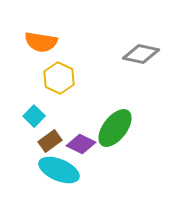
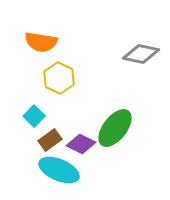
brown rectangle: moved 1 px up
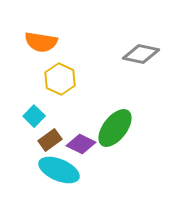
yellow hexagon: moved 1 px right, 1 px down
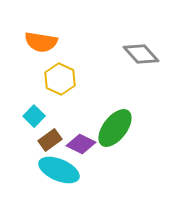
gray diamond: rotated 36 degrees clockwise
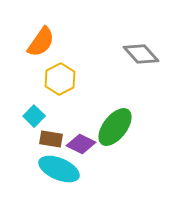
orange semicircle: rotated 64 degrees counterclockwise
yellow hexagon: rotated 8 degrees clockwise
green ellipse: moved 1 px up
brown rectangle: moved 1 px right, 1 px up; rotated 45 degrees clockwise
cyan ellipse: moved 1 px up
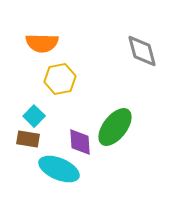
orange semicircle: moved 1 px right, 1 px down; rotated 56 degrees clockwise
gray diamond: moved 1 px right, 3 px up; rotated 27 degrees clockwise
yellow hexagon: rotated 16 degrees clockwise
brown rectangle: moved 23 px left
purple diamond: moved 1 px left, 2 px up; rotated 60 degrees clockwise
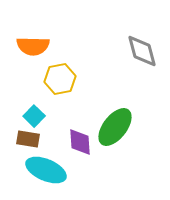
orange semicircle: moved 9 px left, 3 px down
cyan ellipse: moved 13 px left, 1 px down
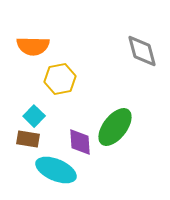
cyan ellipse: moved 10 px right
